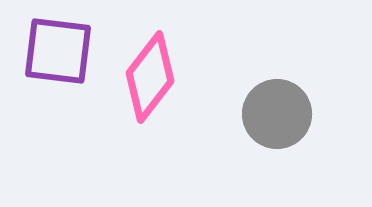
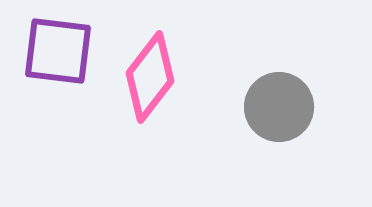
gray circle: moved 2 px right, 7 px up
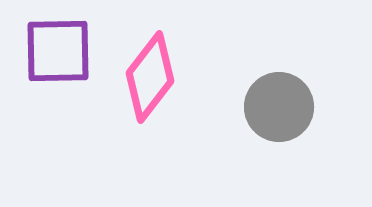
purple square: rotated 8 degrees counterclockwise
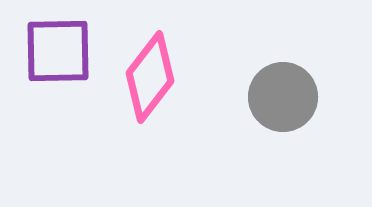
gray circle: moved 4 px right, 10 px up
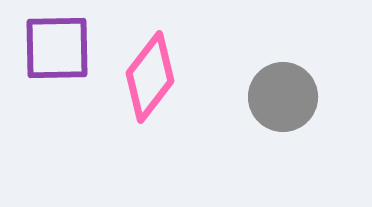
purple square: moved 1 px left, 3 px up
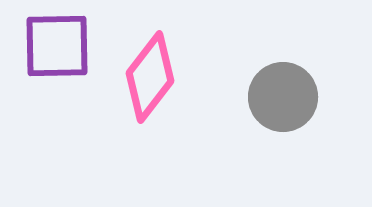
purple square: moved 2 px up
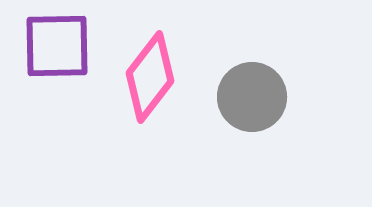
gray circle: moved 31 px left
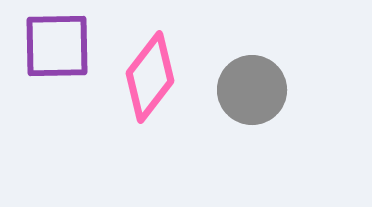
gray circle: moved 7 px up
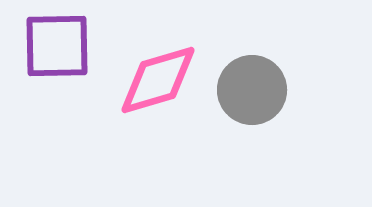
pink diamond: moved 8 px right, 3 px down; rotated 36 degrees clockwise
